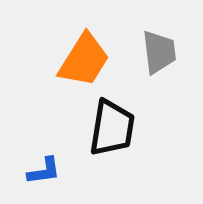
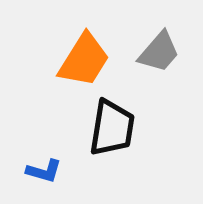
gray trapezoid: rotated 48 degrees clockwise
blue L-shape: rotated 24 degrees clockwise
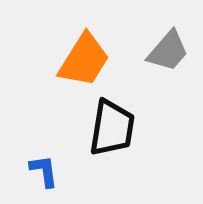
gray trapezoid: moved 9 px right, 1 px up
blue L-shape: rotated 114 degrees counterclockwise
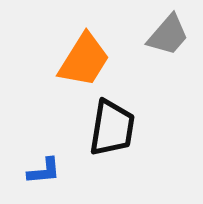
gray trapezoid: moved 16 px up
blue L-shape: rotated 93 degrees clockwise
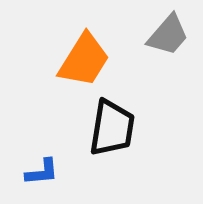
blue L-shape: moved 2 px left, 1 px down
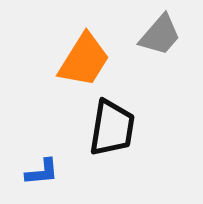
gray trapezoid: moved 8 px left
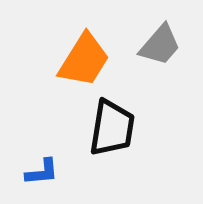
gray trapezoid: moved 10 px down
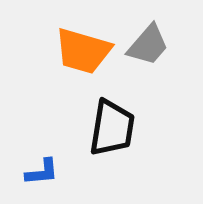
gray trapezoid: moved 12 px left
orange trapezoid: moved 1 px left, 9 px up; rotated 74 degrees clockwise
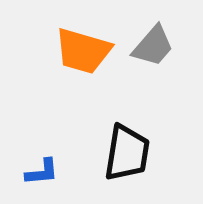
gray trapezoid: moved 5 px right, 1 px down
black trapezoid: moved 15 px right, 25 px down
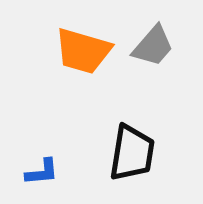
black trapezoid: moved 5 px right
